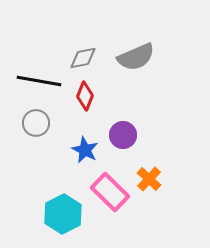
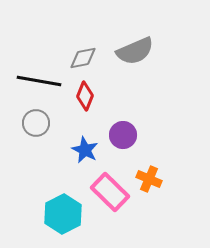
gray semicircle: moved 1 px left, 6 px up
orange cross: rotated 20 degrees counterclockwise
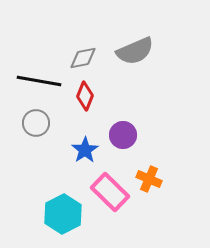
blue star: rotated 12 degrees clockwise
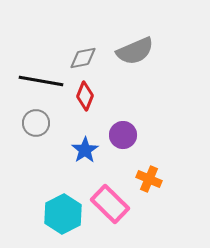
black line: moved 2 px right
pink rectangle: moved 12 px down
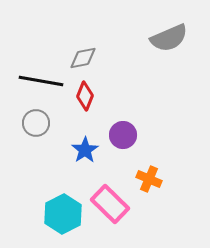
gray semicircle: moved 34 px right, 13 px up
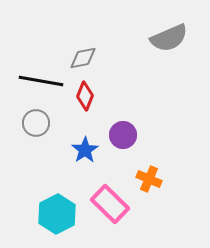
cyan hexagon: moved 6 px left
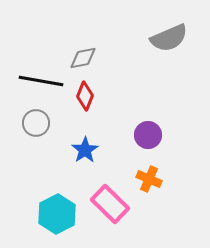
purple circle: moved 25 px right
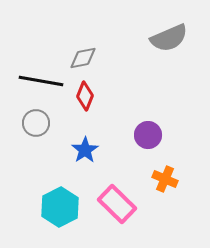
orange cross: moved 16 px right
pink rectangle: moved 7 px right
cyan hexagon: moved 3 px right, 7 px up
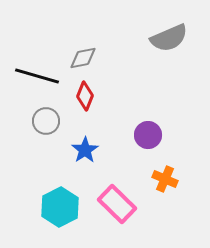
black line: moved 4 px left, 5 px up; rotated 6 degrees clockwise
gray circle: moved 10 px right, 2 px up
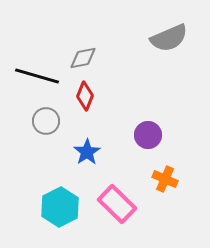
blue star: moved 2 px right, 2 px down
